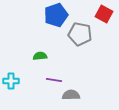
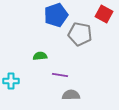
purple line: moved 6 px right, 5 px up
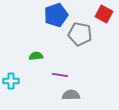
green semicircle: moved 4 px left
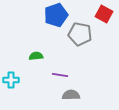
cyan cross: moved 1 px up
